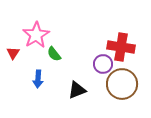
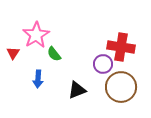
brown circle: moved 1 px left, 3 px down
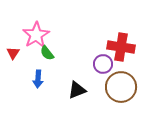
green semicircle: moved 7 px left, 1 px up
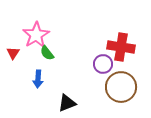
black triangle: moved 10 px left, 13 px down
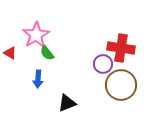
red cross: moved 1 px down
red triangle: moved 3 px left; rotated 32 degrees counterclockwise
brown circle: moved 2 px up
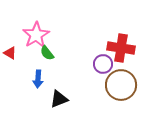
black triangle: moved 8 px left, 4 px up
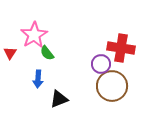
pink star: moved 2 px left
red triangle: rotated 32 degrees clockwise
purple circle: moved 2 px left
brown circle: moved 9 px left, 1 px down
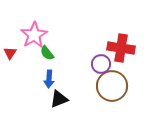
blue arrow: moved 11 px right
